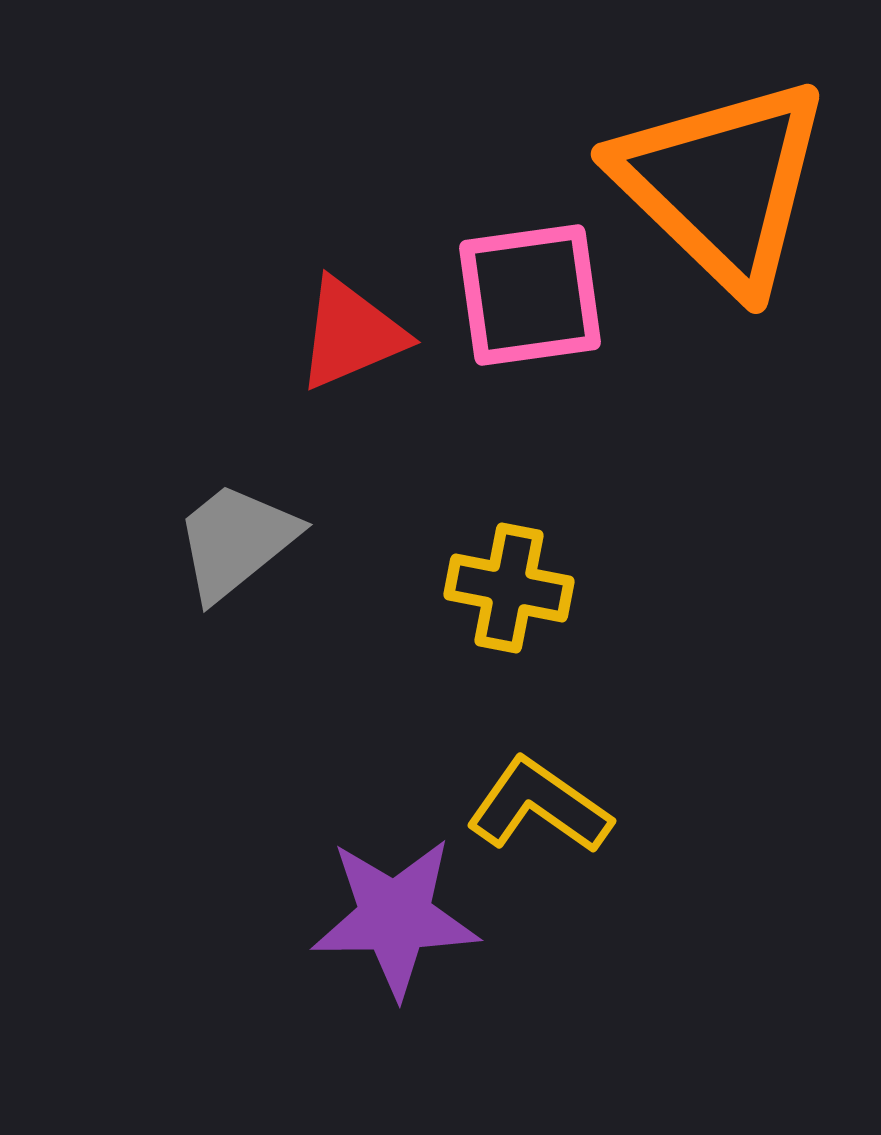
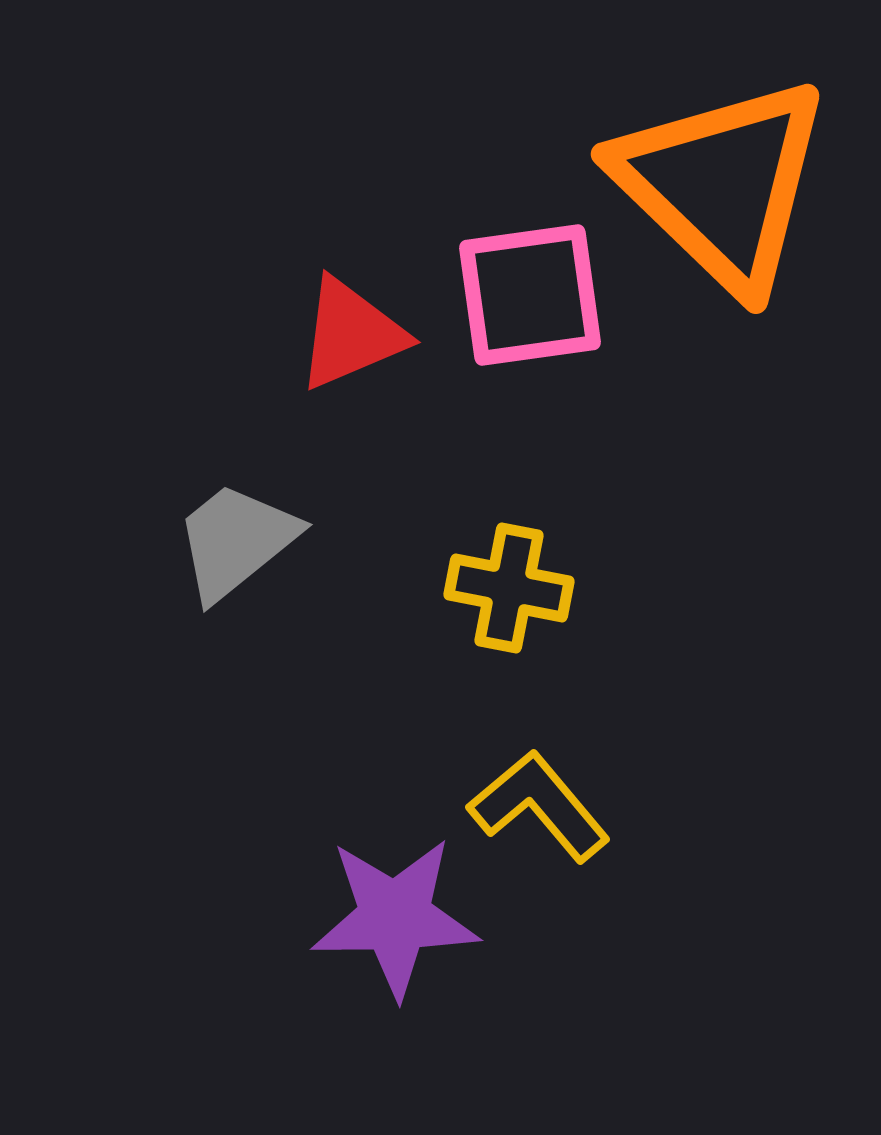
yellow L-shape: rotated 15 degrees clockwise
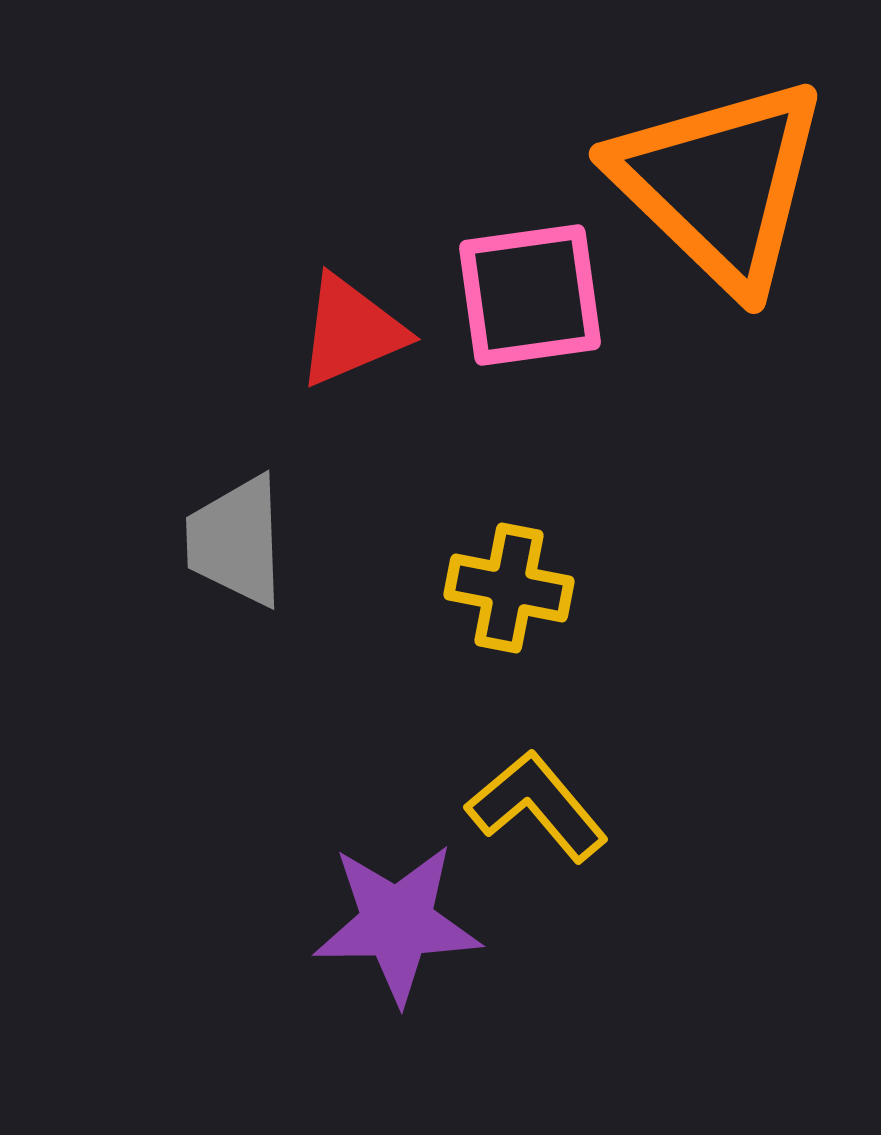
orange triangle: moved 2 px left
red triangle: moved 3 px up
gray trapezoid: rotated 53 degrees counterclockwise
yellow L-shape: moved 2 px left
purple star: moved 2 px right, 6 px down
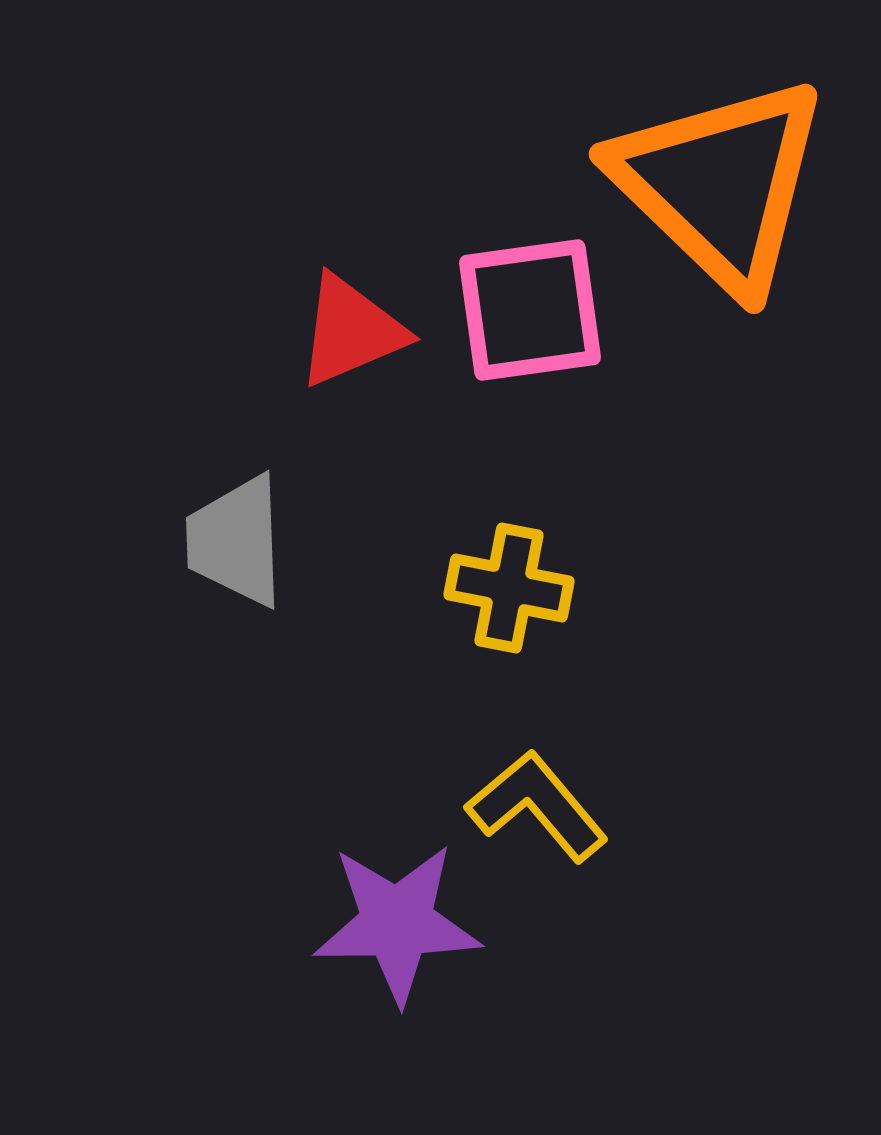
pink square: moved 15 px down
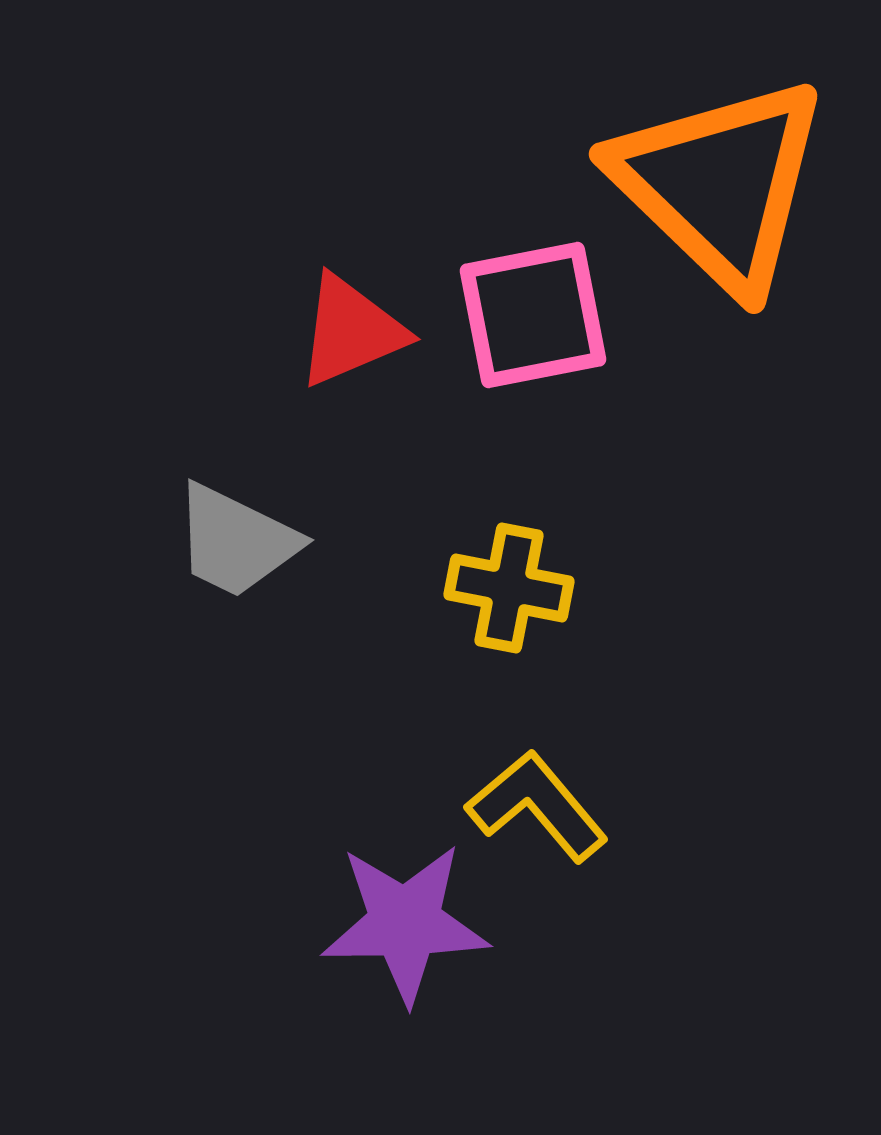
pink square: moved 3 px right, 5 px down; rotated 3 degrees counterclockwise
gray trapezoid: rotated 62 degrees counterclockwise
purple star: moved 8 px right
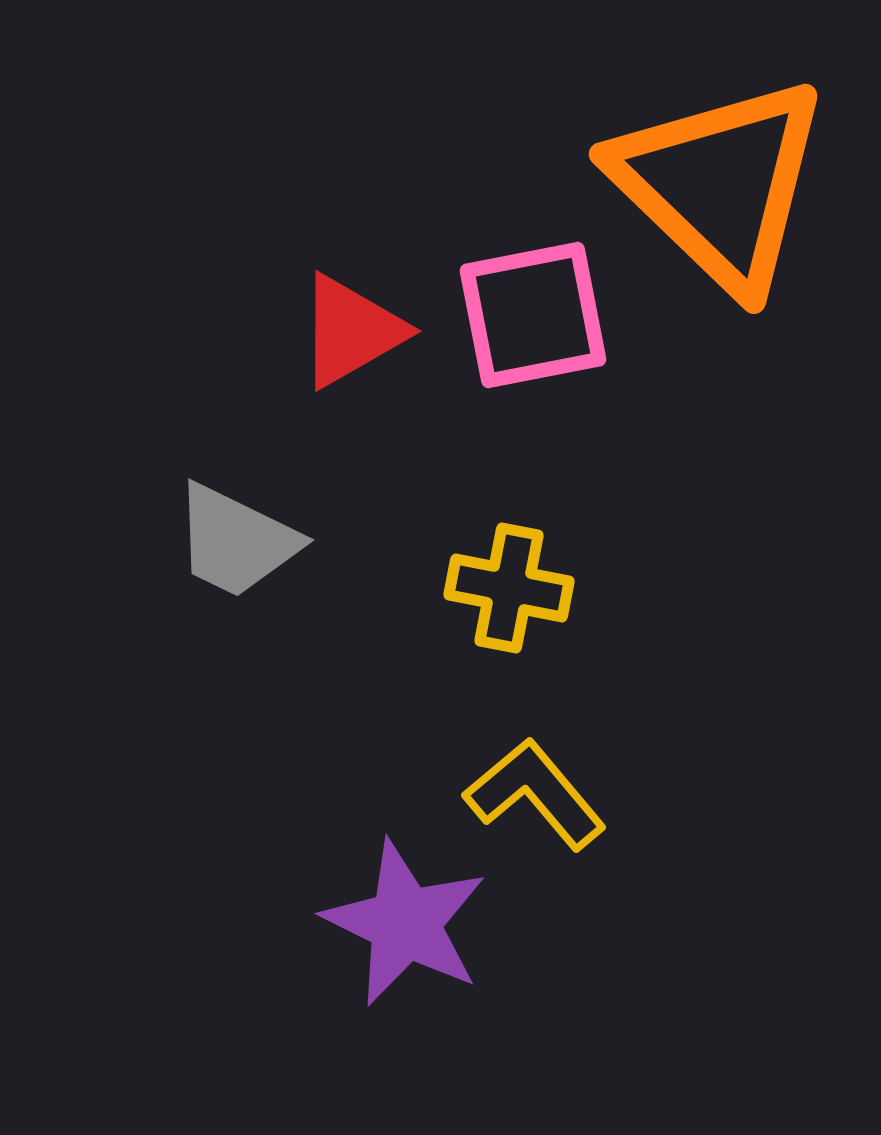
red triangle: rotated 7 degrees counterclockwise
yellow L-shape: moved 2 px left, 12 px up
purple star: rotated 27 degrees clockwise
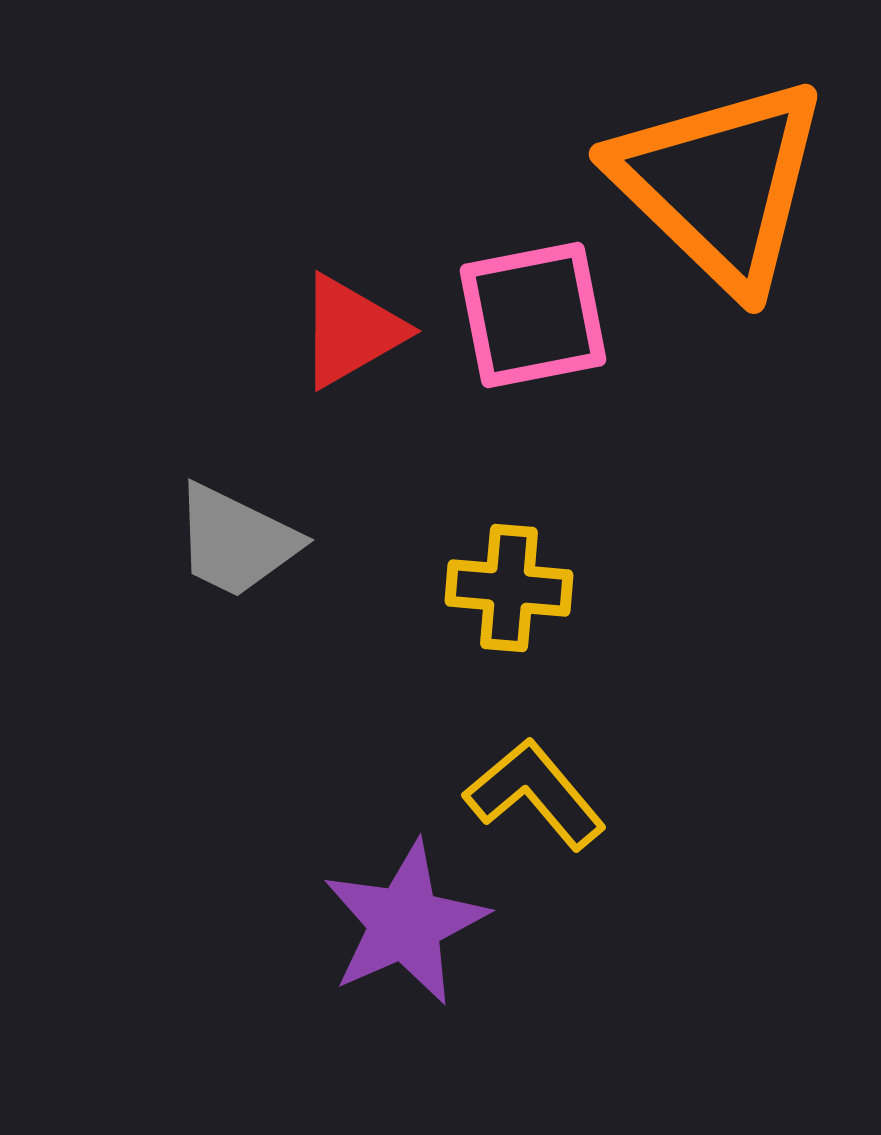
yellow cross: rotated 6 degrees counterclockwise
purple star: rotated 22 degrees clockwise
